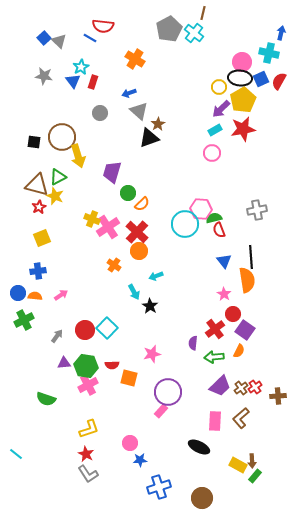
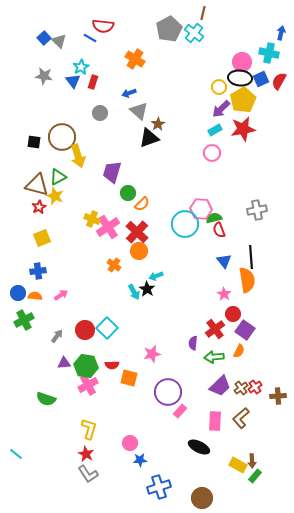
black star at (150, 306): moved 3 px left, 17 px up
pink rectangle at (161, 411): moved 19 px right
yellow L-shape at (89, 429): rotated 55 degrees counterclockwise
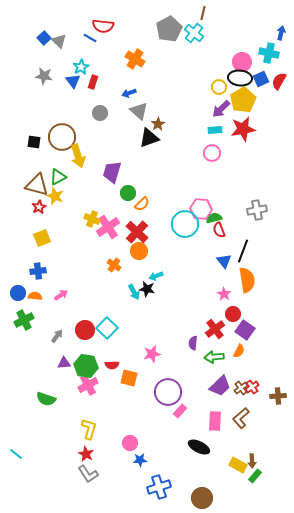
cyan rectangle at (215, 130): rotated 24 degrees clockwise
black line at (251, 257): moved 8 px left, 6 px up; rotated 25 degrees clockwise
black star at (147, 289): rotated 21 degrees counterclockwise
red cross at (255, 387): moved 3 px left
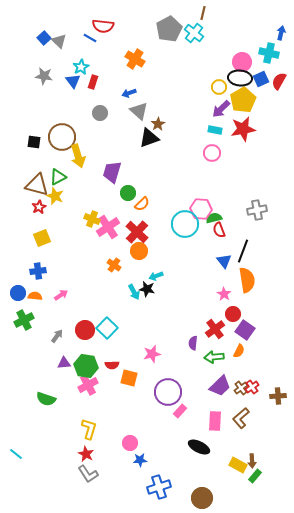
cyan rectangle at (215, 130): rotated 16 degrees clockwise
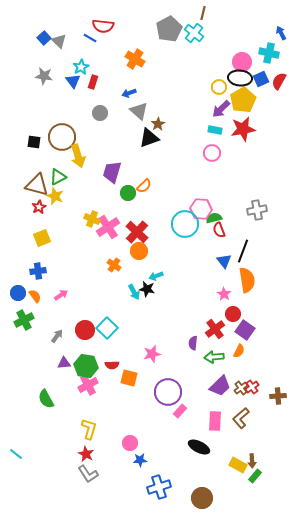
blue arrow at (281, 33): rotated 40 degrees counterclockwise
orange semicircle at (142, 204): moved 2 px right, 18 px up
orange semicircle at (35, 296): rotated 48 degrees clockwise
green semicircle at (46, 399): rotated 42 degrees clockwise
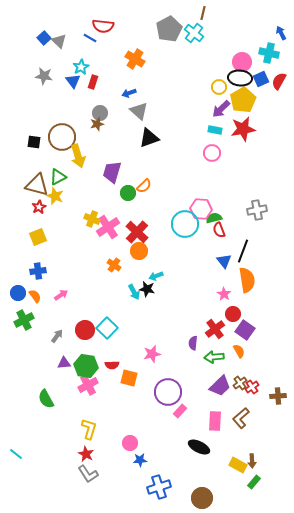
brown star at (158, 124): moved 61 px left; rotated 16 degrees clockwise
yellow square at (42, 238): moved 4 px left, 1 px up
orange semicircle at (239, 351): rotated 56 degrees counterclockwise
brown cross at (241, 388): moved 1 px left, 5 px up
green rectangle at (255, 476): moved 1 px left, 6 px down
